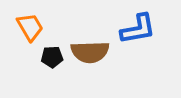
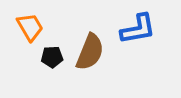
brown semicircle: rotated 66 degrees counterclockwise
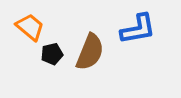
orange trapezoid: rotated 20 degrees counterclockwise
black pentagon: moved 3 px up; rotated 10 degrees counterclockwise
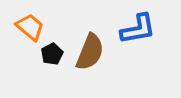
black pentagon: rotated 15 degrees counterclockwise
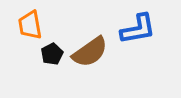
orange trapezoid: moved 2 px up; rotated 140 degrees counterclockwise
brown semicircle: rotated 33 degrees clockwise
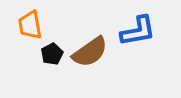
blue L-shape: moved 2 px down
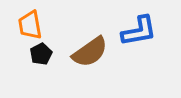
blue L-shape: moved 1 px right
black pentagon: moved 11 px left
